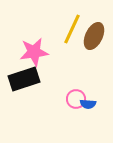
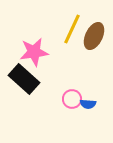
black rectangle: rotated 60 degrees clockwise
pink circle: moved 4 px left
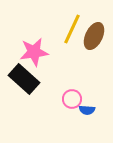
blue semicircle: moved 1 px left, 6 px down
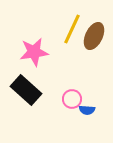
black rectangle: moved 2 px right, 11 px down
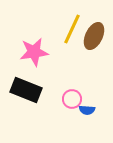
black rectangle: rotated 20 degrees counterclockwise
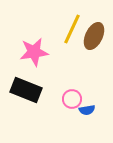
blue semicircle: rotated 14 degrees counterclockwise
